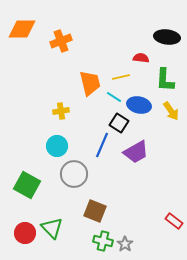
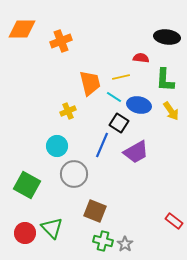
yellow cross: moved 7 px right; rotated 14 degrees counterclockwise
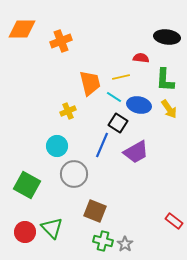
yellow arrow: moved 2 px left, 2 px up
black square: moved 1 px left
red circle: moved 1 px up
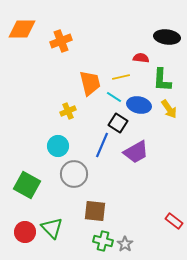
green L-shape: moved 3 px left
cyan circle: moved 1 px right
brown square: rotated 15 degrees counterclockwise
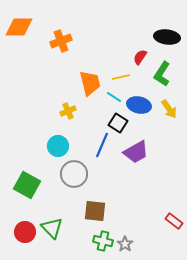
orange diamond: moved 3 px left, 2 px up
red semicircle: moved 1 px left, 1 px up; rotated 63 degrees counterclockwise
green L-shape: moved 6 px up; rotated 30 degrees clockwise
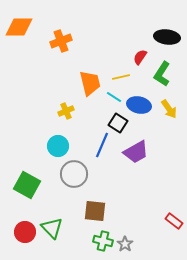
yellow cross: moved 2 px left
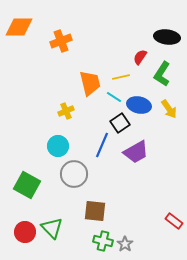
black square: moved 2 px right; rotated 24 degrees clockwise
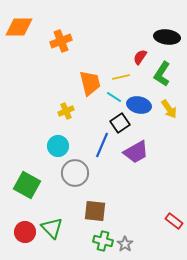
gray circle: moved 1 px right, 1 px up
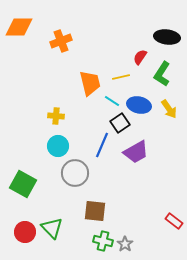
cyan line: moved 2 px left, 4 px down
yellow cross: moved 10 px left, 5 px down; rotated 28 degrees clockwise
green square: moved 4 px left, 1 px up
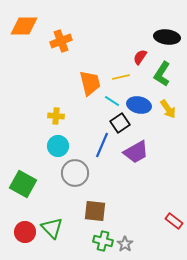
orange diamond: moved 5 px right, 1 px up
yellow arrow: moved 1 px left
